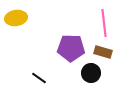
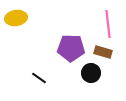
pink line: moved 4 px right, 1 px down
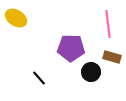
yellow ellipse: rotated 40 degrees clockwise
brown rectangle: moved 9 px right, 5 px down
black circle: moved 1 px up
black line: rotated 14 degrees clockwise
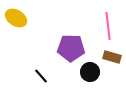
pink line: moved 2 px down
black circle: moved 1 px left
black line: moved 2 px right, 2 px up
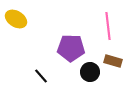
yellow ellipse: moved 1 px down
brown rectangle: moved 1 px right, 4 px down
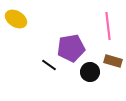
purple pentagon: rotated 12 degrees counterclockwise
black line: moved 8 px right, 11 px up; rotated 14 degrees counterclockwise
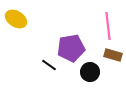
brown rectangle: moved 6 px up
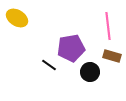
yellow ellipse: moved 1 px right, 1 px up
brown rectangle: moved 1 px left, 1 px down
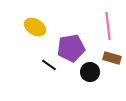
yellow ellipse: moved 18 px right, 9 px down
brown rectangle: moved 2 px down
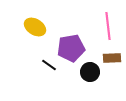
brown rectangle: rotated 18 degrees counterclockwise
